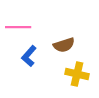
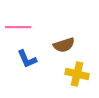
blue L-shape: moved 2 px left, 3 px down; rotated 65 degrees counterclockwise
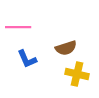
brown semicircle: moved 2 px right, 3 px down
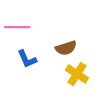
pink line: moved 1 px left
yellow cross: rotated 20 degrees clockwise
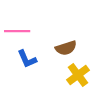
pink line: moved 4 px down
yellow cross: moved 1 px right, 1 px down; rotated 20 degrees clockwise
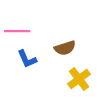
brown semicircle: moved 1 px left
yellow cross: moved 1 px right, 4 px down
